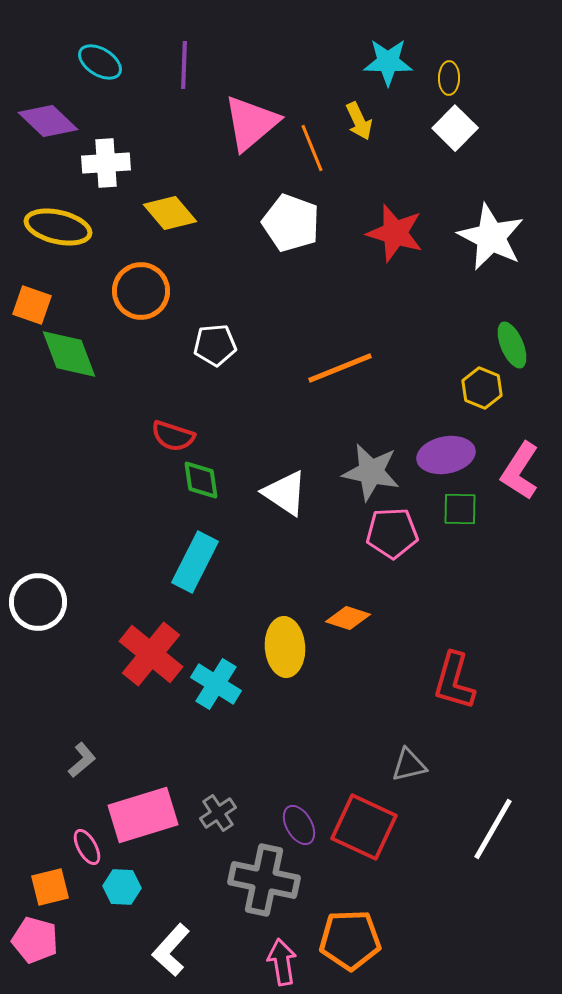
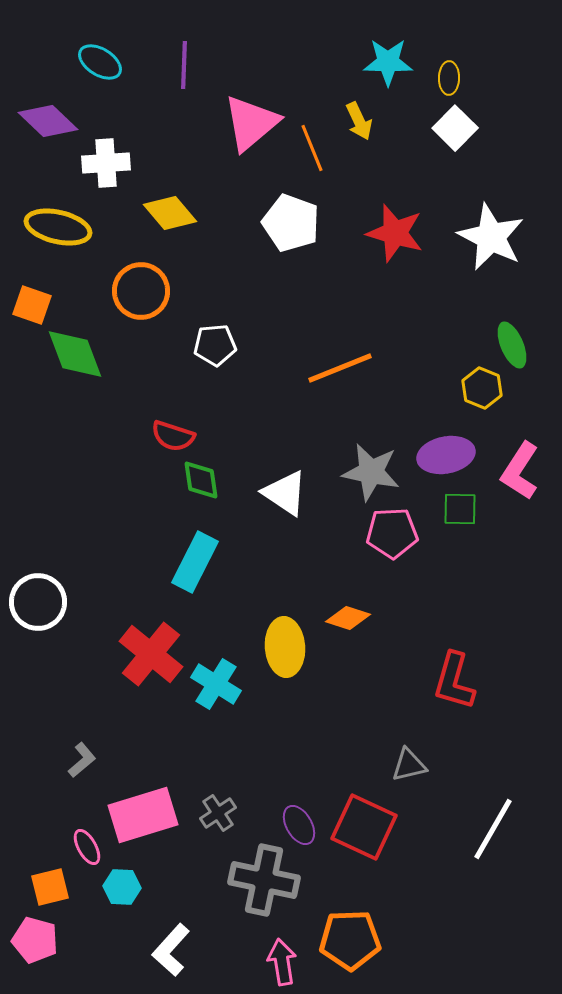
green diamond at (69, 354): moved 6 px right
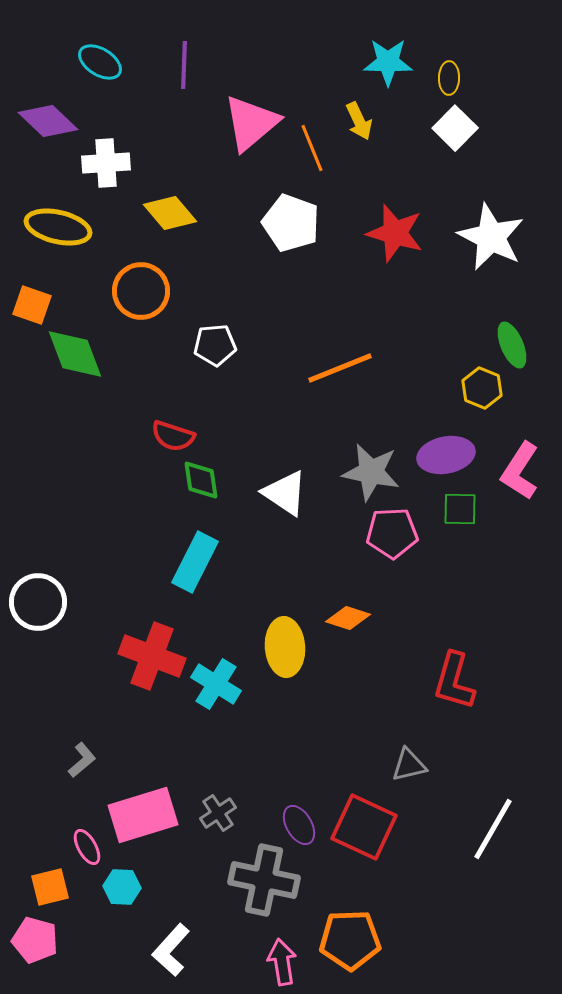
red cross at (151, 654): moved 1 px right, 2 px down; rotated 18 degrees counterclockwise
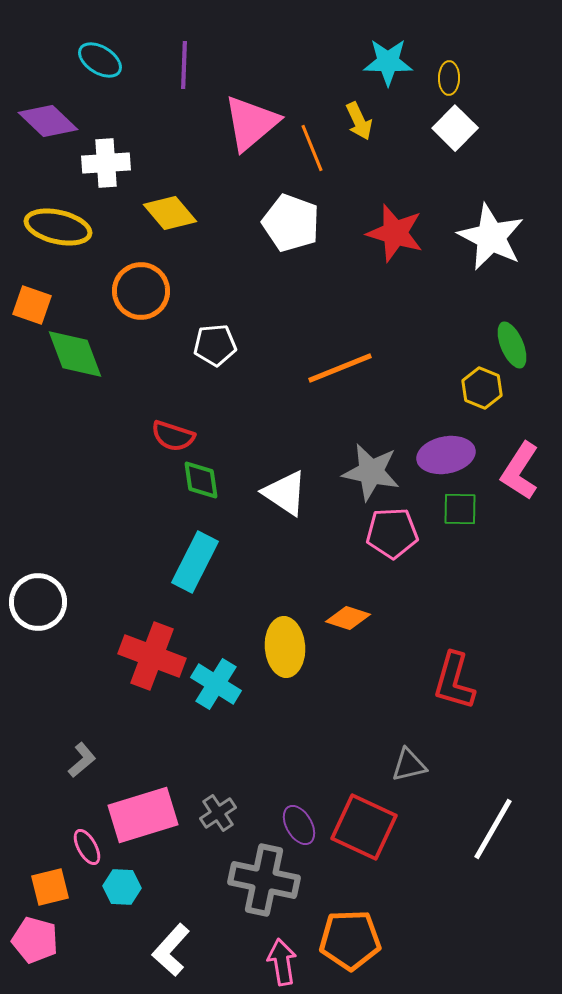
cyan ellipse at (100, 62): moved 2 px up
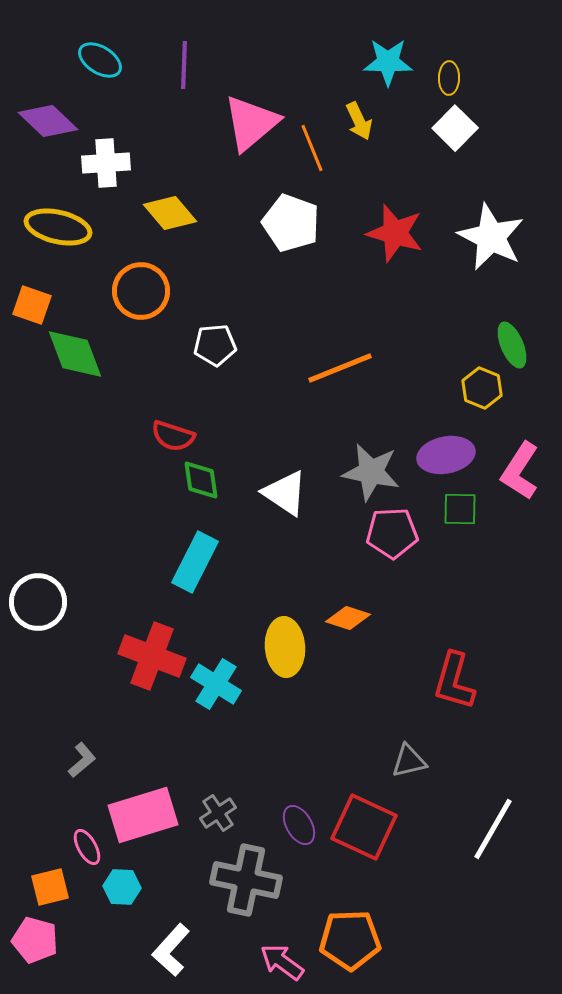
gray triangle at (409, 765): moved 4 px up
gray cross at (264, 880): moved 18 px left
pink arrow at (282, 962): rotated 45 degrees counterclockwise
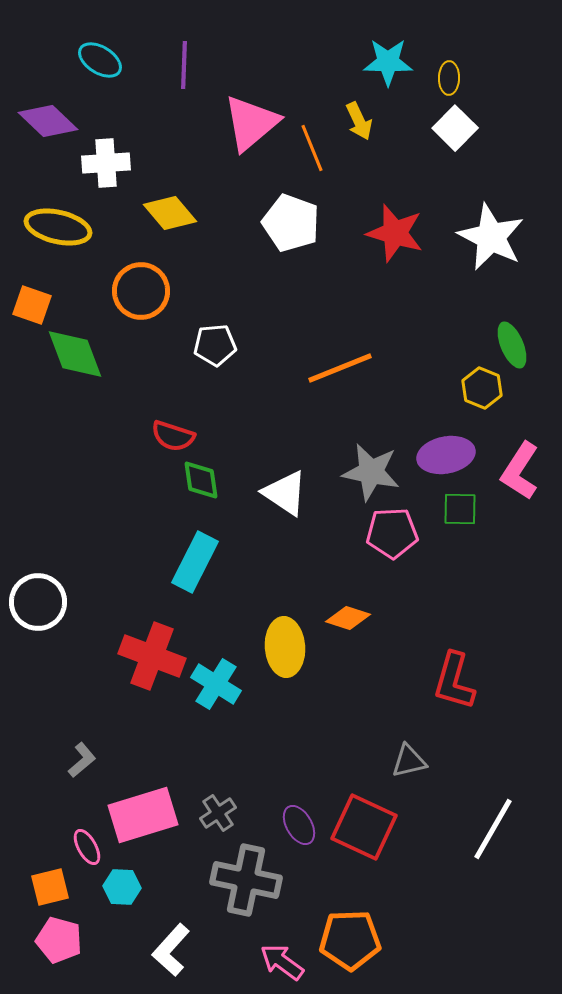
pink pentagon at (35, 940): moved 24 px right
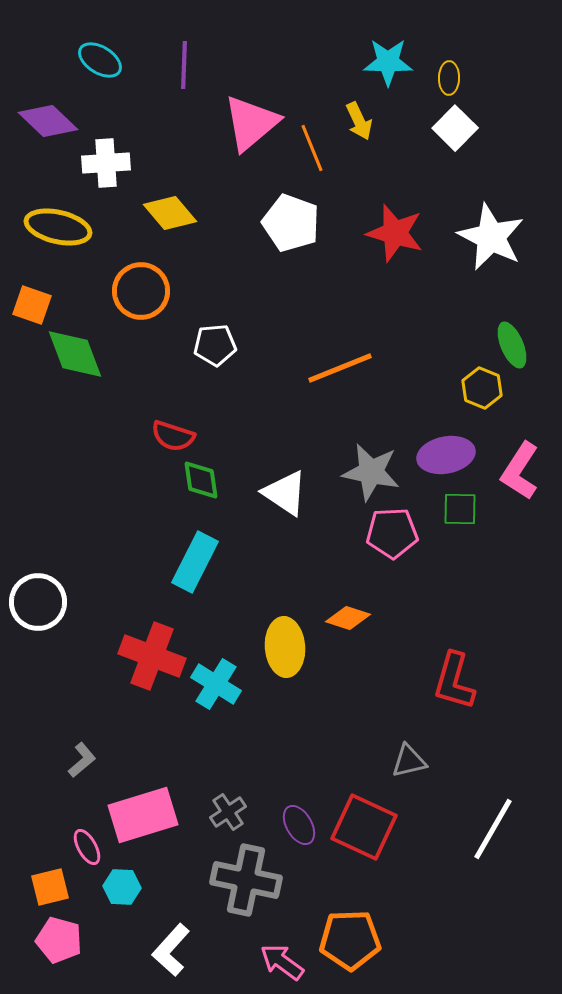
gray cross at (218, 813): moved 10 px right, 1 px up
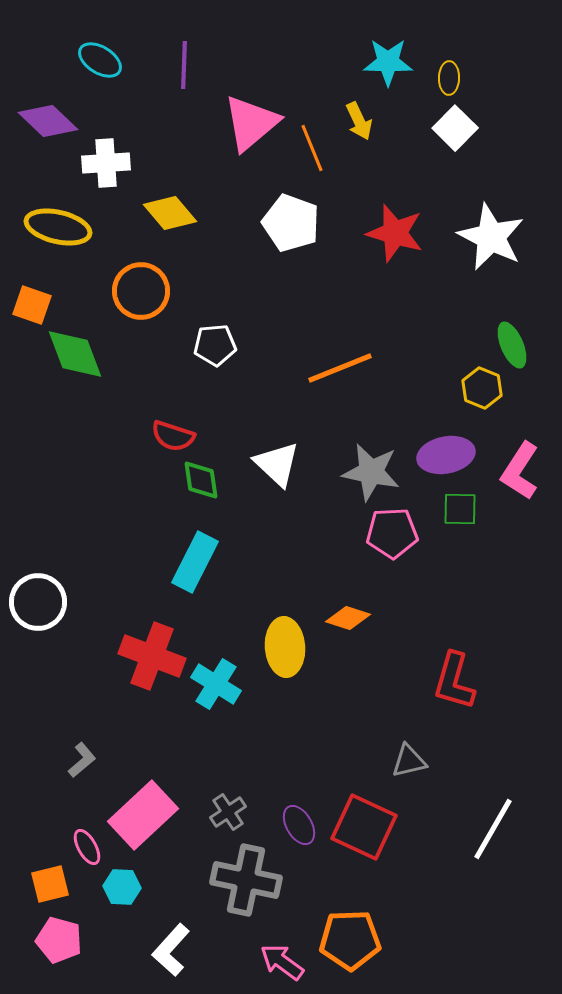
white triangle at (285, 493): moved 8 px left, 29 px up; rotated 9 degrees clockwise
pink rectangle at (143, 815): rotated 26 degrees counterclockwise
orange square at (50, 887): moved 3 px up
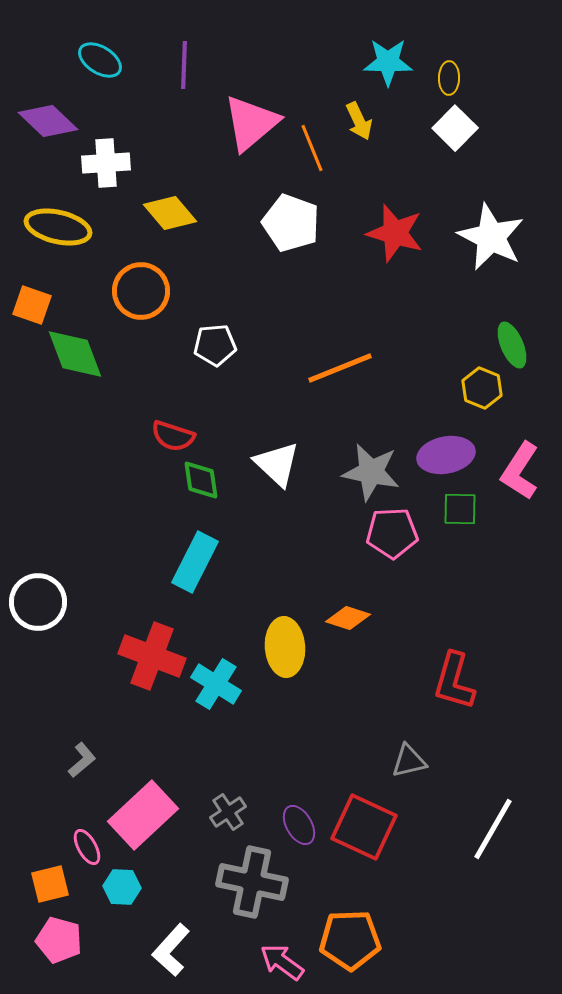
gray cross at (246, 880): moved 6 px right, 2 px down
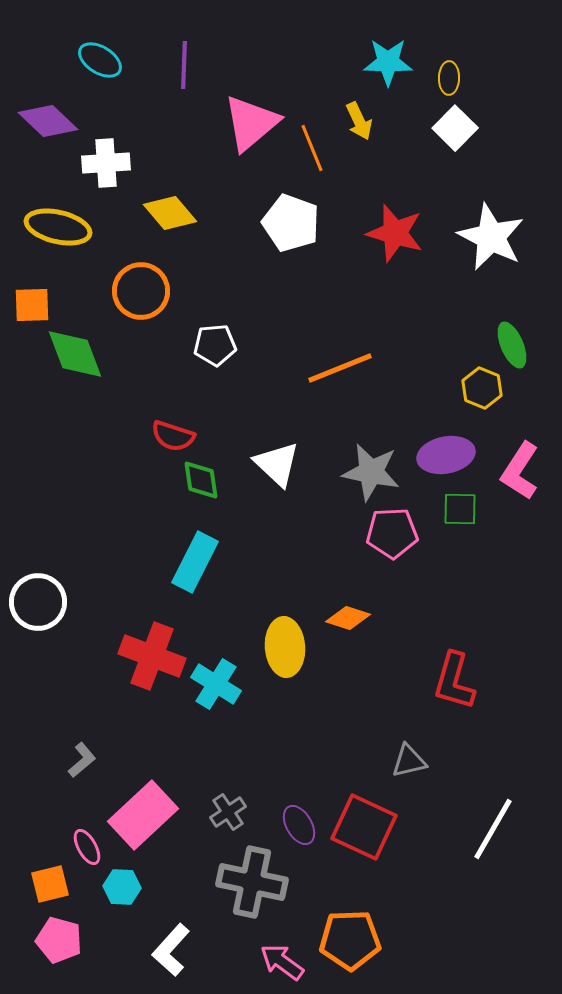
orange square at (32, 305): rotated 21 degrees counterclockwise
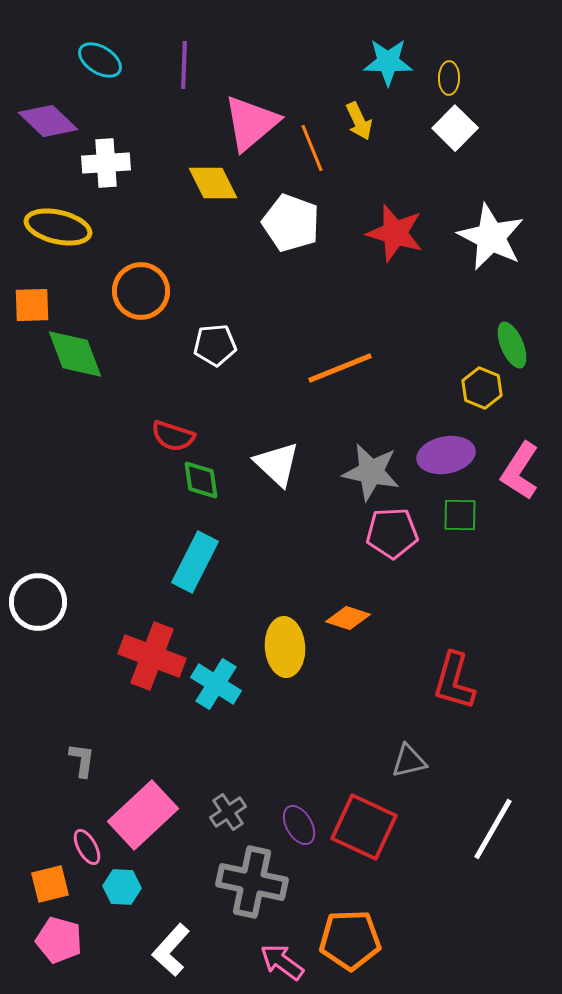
yellow diamond at (170, 213): moved 43 px right, 30 px up; rotated 14 degrees clockwise
green square at (460, 509): moved 6 px down
gray L-shape at (82, 760): rotated 42 degrees counterclockwise
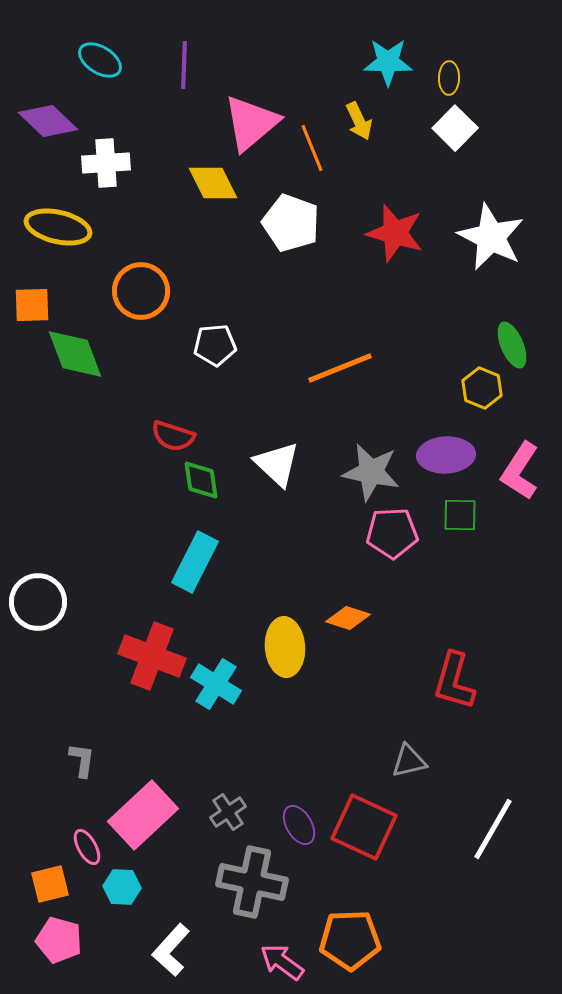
purple ellipse at (446, 455): rotated 8 degrees clockwise
